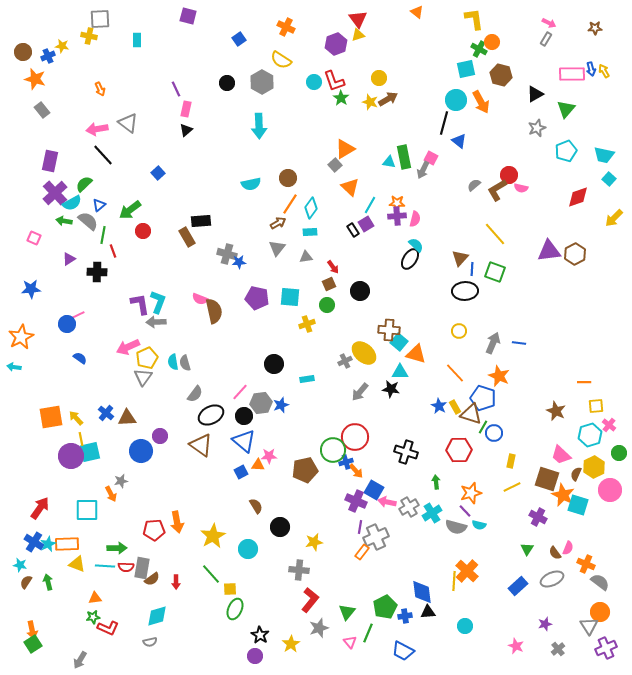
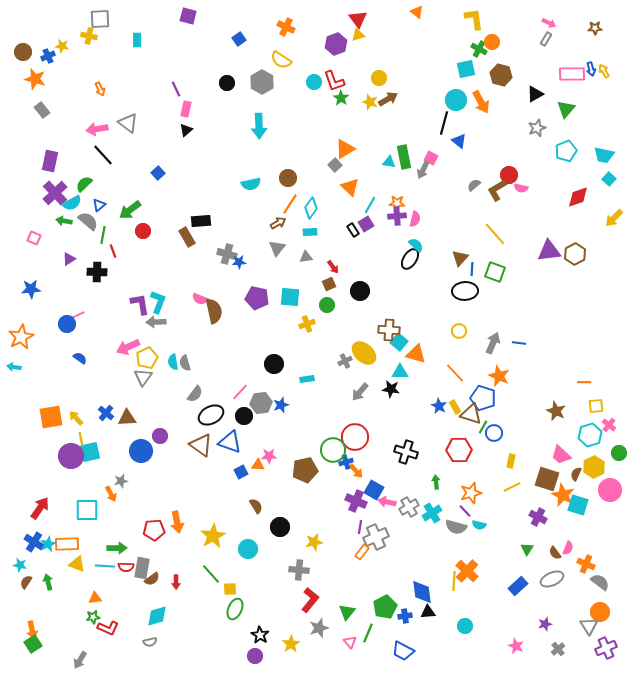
blue triangle at (244, 441): moved 14 px left, 1 px down; rotated 20 degrees counterclockwise
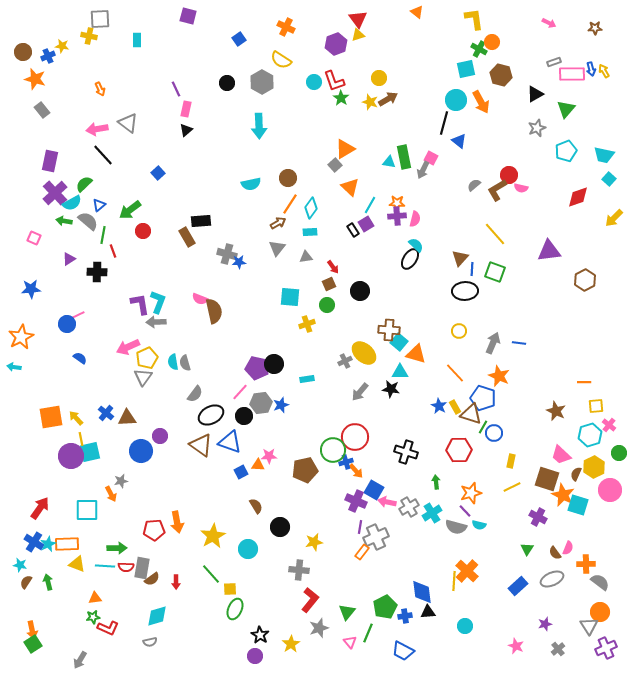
gray rectangle at (546, 39): moved 8 px right, 23 px down; rotated 40 degrees clockwise
brown hexagon at (575, 254): moved 10 px right, 26 px down
purple pentagon at (257, 298): moved 70 px down
orange cross at (586, 564): rotated 24 degrees counterclockwise
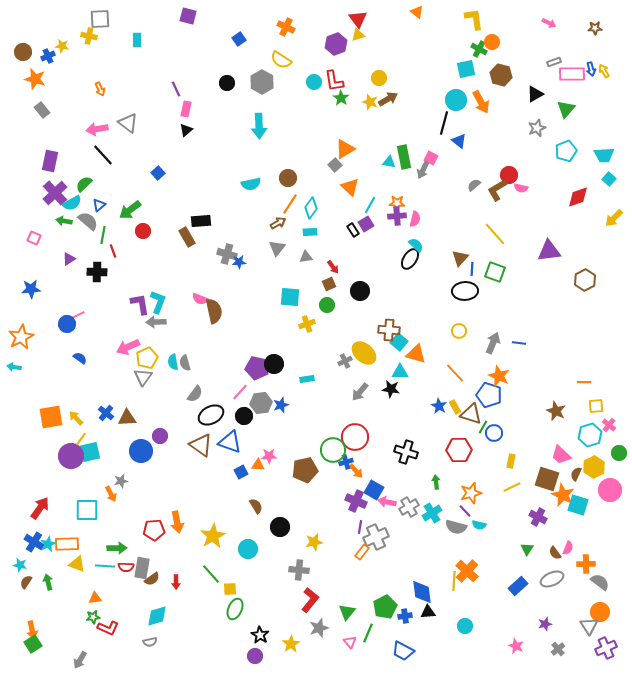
red L-shape at (334, 81): rotated 10 degrees clockwise
cyan trapezoid at (604, 155): rotated 15 degrees counterclockwise
blue pentagon at (483, 398): moved 6 px right, 3 px up
yellow line at (81, 439): rotated 48 degrees clockwise
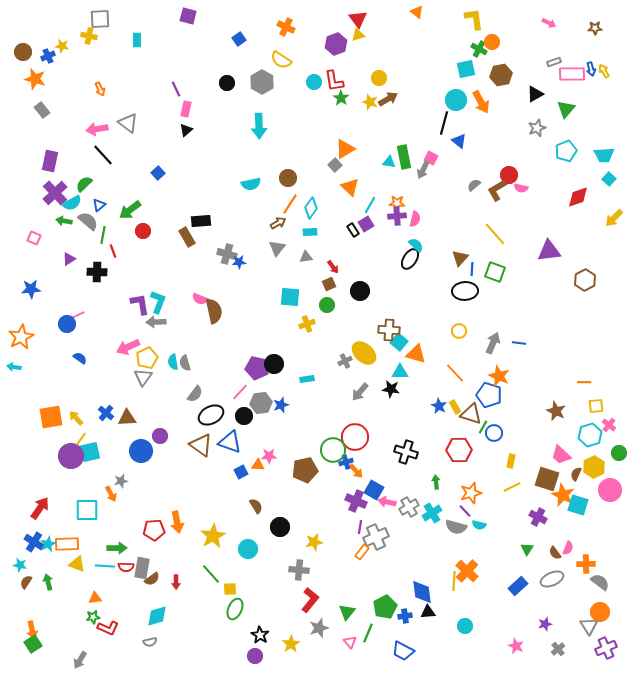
brown hexagon at (501, 75): rotated 25 degrees counterclockwise
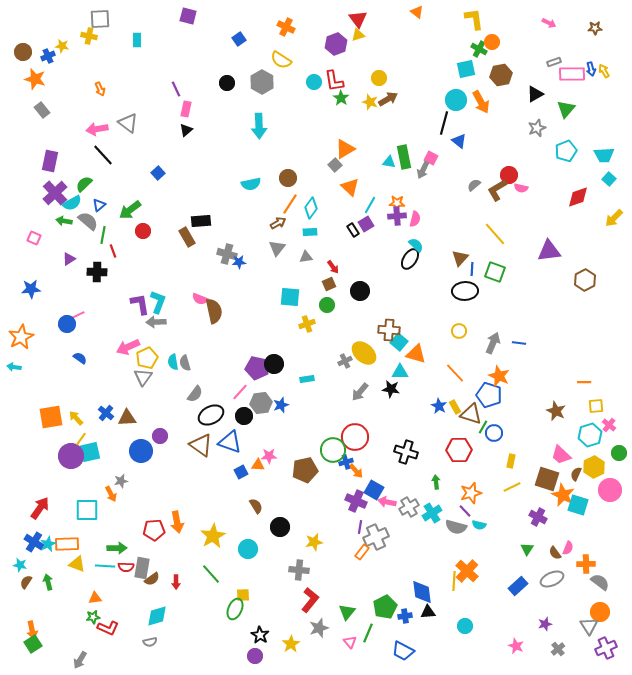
yellow square at (230, 589): moved 13 px right, 6 px down
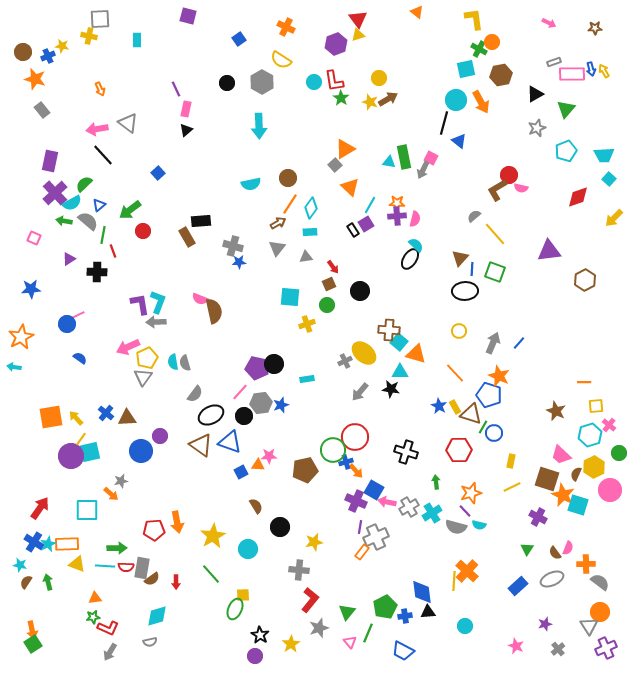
gray semicircle at (474, 185): moved 31 px down
gray cross at (227, 254): moved 6 px right, 8 px up
blue line at (519, 343): rotated 56 degrees counterclockwise
orange arrow at (111, 494): rotated 21 degrees counterclockwise
gray arrow at (80, 660): moved 30 px right, 8 px up
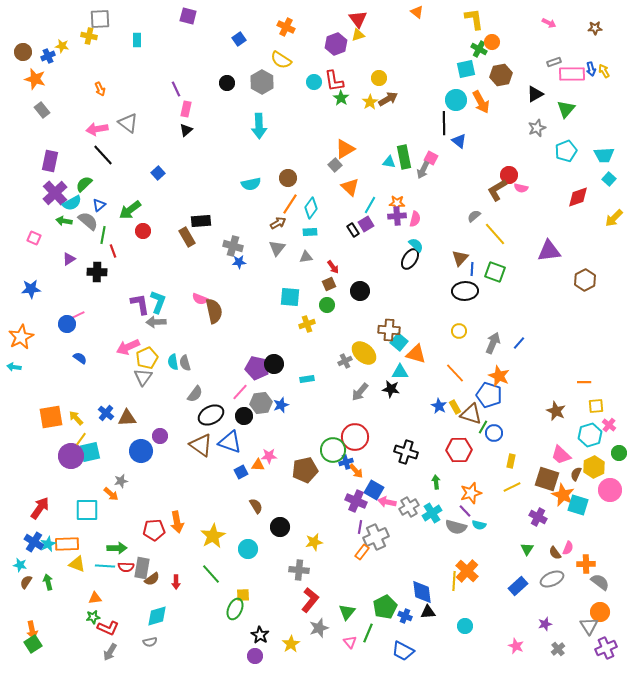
yellow star at (370, 102): rotated 21 degrees clockwise
black line at (444, 123): rotated 15 degrees counterclockwise
blue cross at (405, 616): rotated 32 degrees clockwise
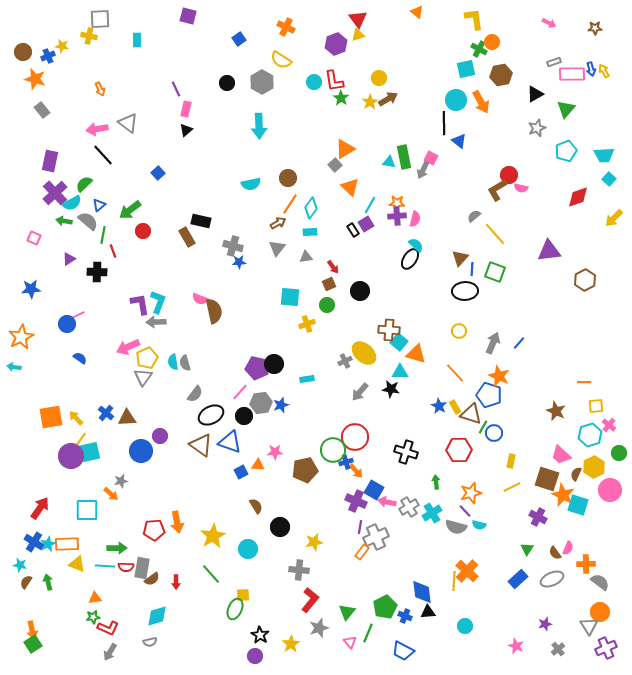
black rectangle at (201, 221): rotated 18 degrees clockwise
pink star at (269, 456): moved 6 px right, 4 px up
blue rectangle at (518, 586): moved 7 px up
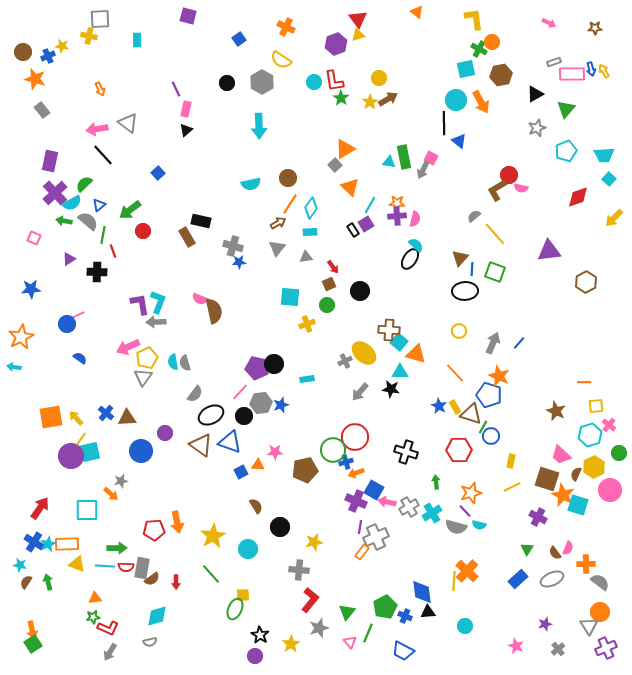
brown hexagon at (585, 280): moved 1 px right, 2 px down
blue circle at (494, 433): moved 3 px left, 3 px down
purple circle at (160, 436): moved 5 px right, 3 px up
orange arrow at (356, 471): moved 2 px down; rotated 112 degrees clockwise
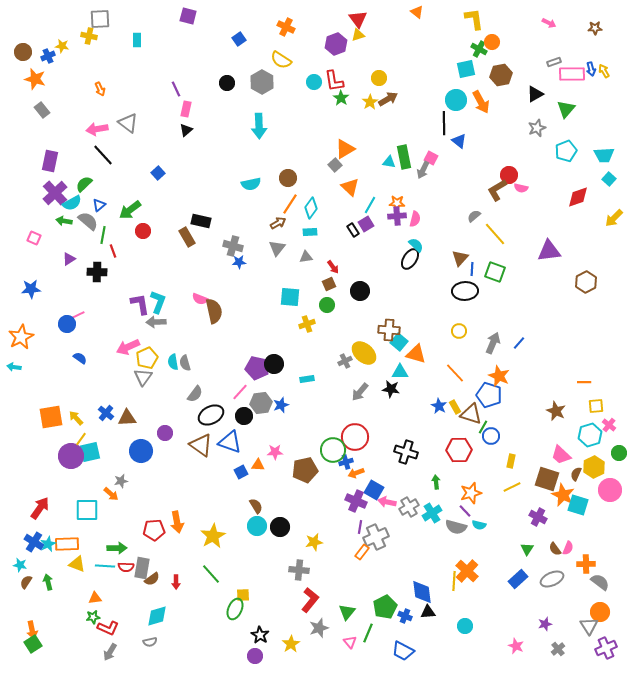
cyan circle at (248, 549): moved 9 px right, 23 px up
brown semicircle at (555, 553): moved 4 px up
